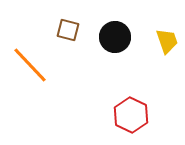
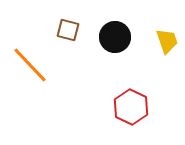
red hexagon: moved 8 px up
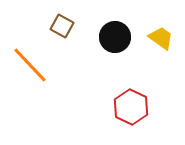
brown square: moved 6 px left, 4 px up; rotated 15 degrees clockwise
yellow trapezoid: moved 6 px left, 3 px up; rotated 36 degrees counterclockwise
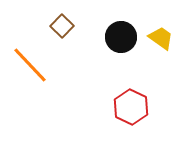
brown square: rotated 15 degrees clockwise
black circle: moved 6 px right
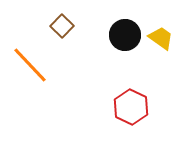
black circle: moved 4 px right, 2 px up
